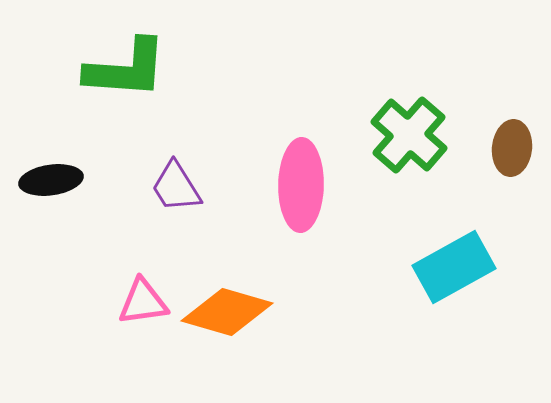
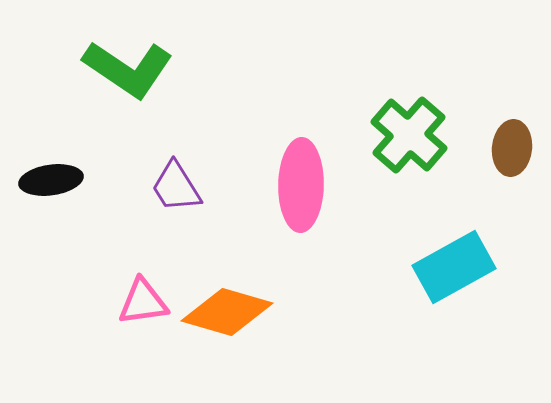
green L-shape: moved 2 px right; rotated 30 degrees clockwise
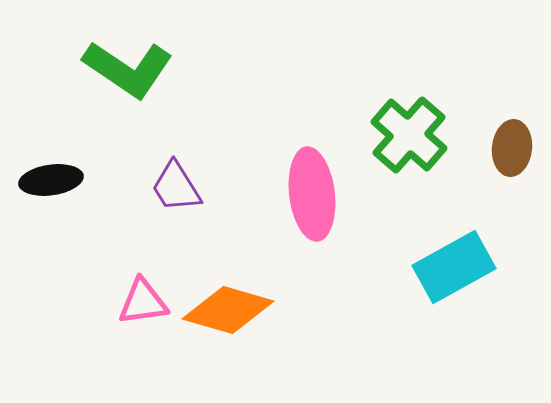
pink ellipse: moved 11 px right, 9 px down; rotated 8 degrees counterclockwise
orange diamond: moved 1 px right, 2 px up
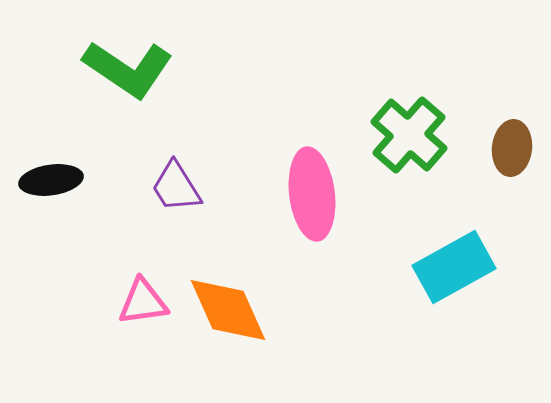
orange diamond: rotated 50 degrees clockwise
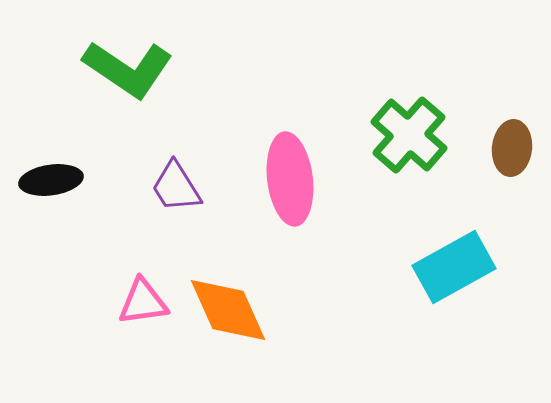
pink ellipse: moved 22 px left, 15 px up
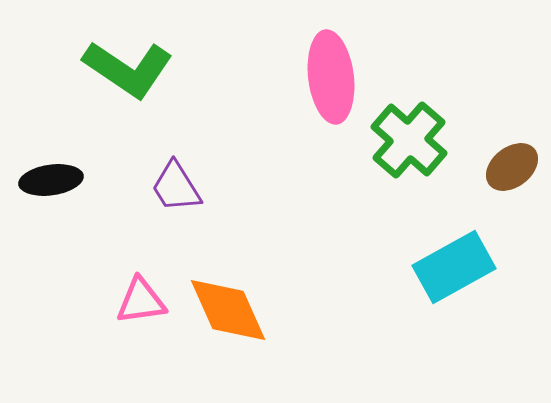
green cross: moved 5 px down
brown ellipse: moved 19 px down; rotated 46 degrees clockwise
pink ellipse: moved 41 px right, 102 px up
pink triangle: moved 2 px left, 1 px up
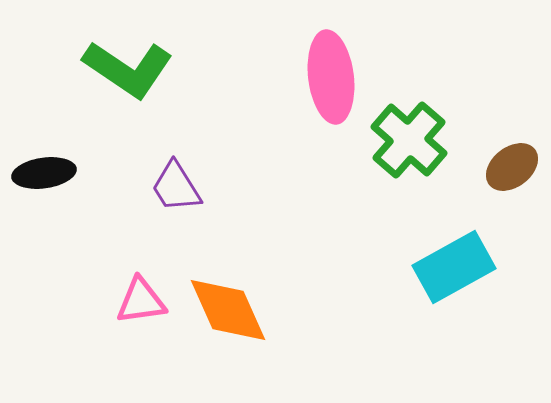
black ellipse: moved 7 px left, 7 px up
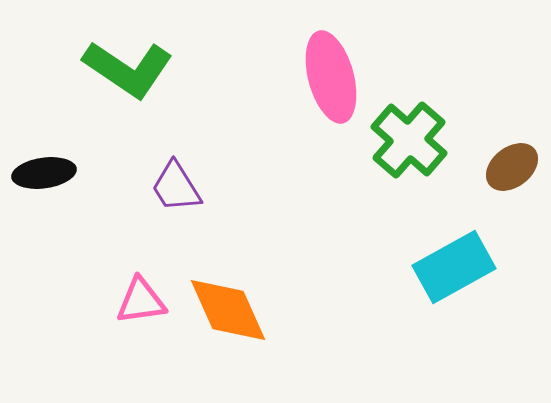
pink ellipse: rotated 8 degrees counterclockwise
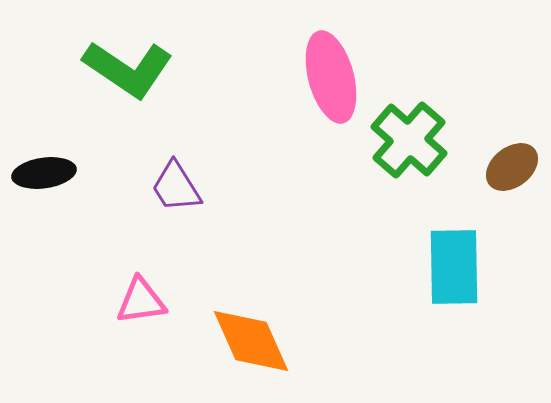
cyan rectangle: rotated 62 degrees counterclockwise
orange diamond: moved 23 px right, 31 px down
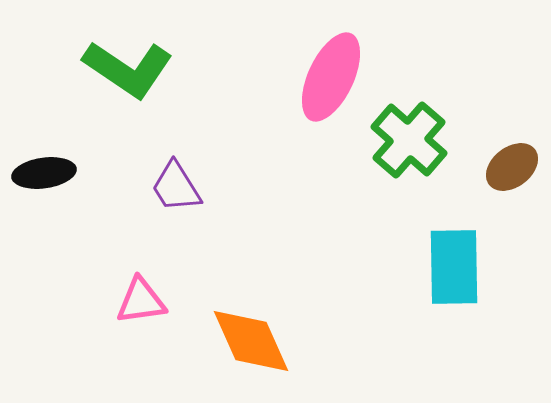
pink ellipse: rotated 40 degrees clockwise
